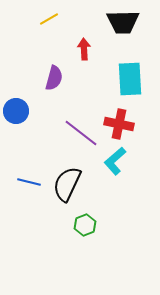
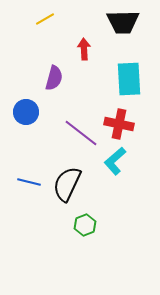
yellow line: moved 4 px left
cyan rectangle: moved 1 px left
blue circle: moved 10 px right, 1 px down
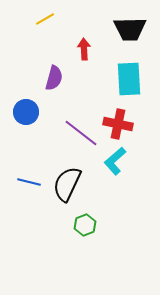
black trapezoid: moved 7 px right, 7 px down
red cross: moved 1 px left
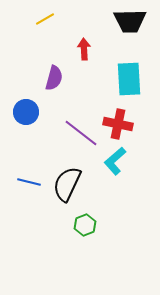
black trapezoid: moved 8 px up
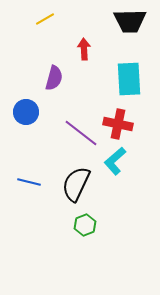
black semicircle: moved 9 px right
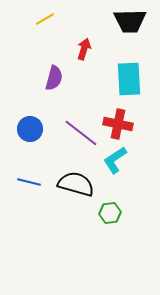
red arrow: rotated 20 degrees clockwise
blue circle: moved 4 px right, 17 px down
cyan L-shape: moved 1 px up; rotated 8 degrees clockwise
black semicircle: rotated 81 degrees clockwise
green hexagon: moved 25 px right, 12 px up; rotated 15 degrees clockwise
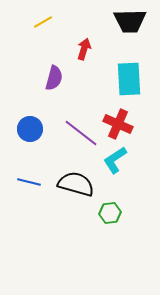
yellow line: moved 2 px left, 3 px down
red cross: rotated 12 degrees clockwise
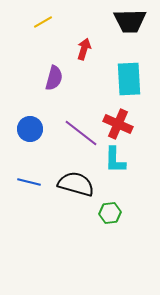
cyan L-shape: rotated 56 degrees counterclockwise
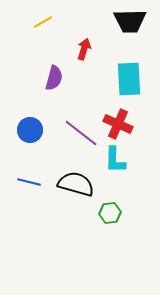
blue circle: moved 1 px down
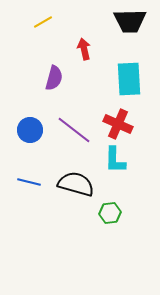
red arrow: rotated 30 degrees counterclockwise
purple line: moved 7 px left, 3 px up
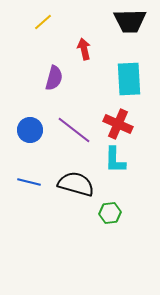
yellow line: rotated 12 degrees counterclockwise
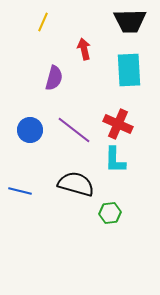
yellow line: rotated 24 degrees counterclockwise
cyan rectangle: moved 9 px up
blue line: moved 9 px left, 9 px down
